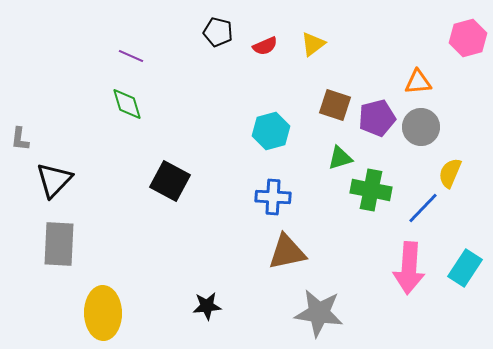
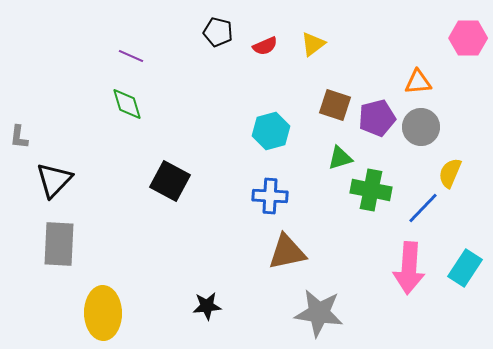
pink hexagon: rotated 15 degrees clockwise
gray L-shape: moved 1 px left, 2 px up
blue cross: moved 3 px left, 1 px up
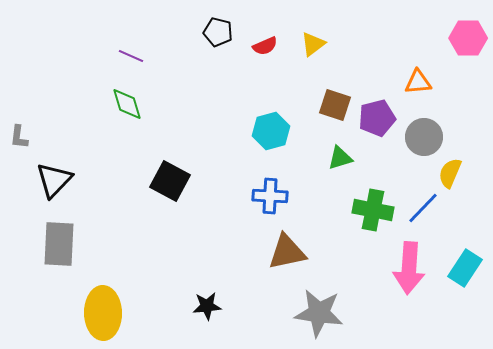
gray circle: moved 3 px right, 10 px down
green cross: moved 2 px right, 20 px down
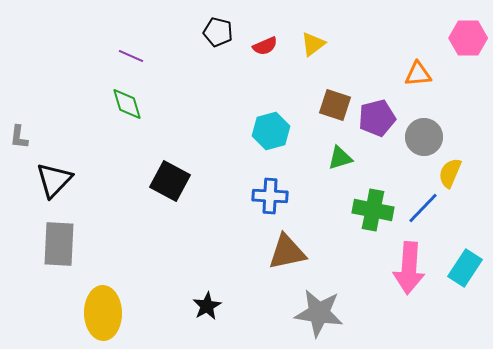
orange triangle: moved 8 px up
black star: rotated 24 degrees counterclockwise
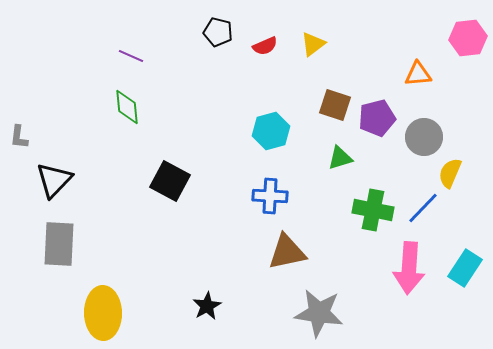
pink hexagon: rotated 6 degrees counterclockwise
green diamond: moved 3 px down; rotated 12 degrees clockwise
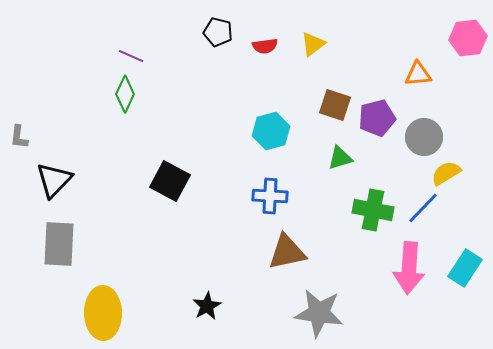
red semicircle: rotated 15 degrees clockwise
green diamond: moved 2 px left, 13 px up; rotated 30 degrees clockwise
yellow semicircle: moved 4 px left; rotated 36 degrees clockwise
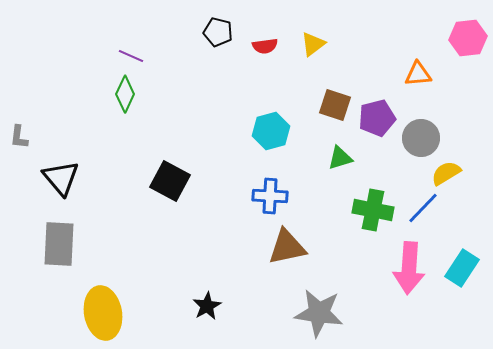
gray circle: moved 3 px left, 1 px down
black triangle: moved 7 px right, 2 px up; rotated 24 degrees counterclockwise
brown triangle: moved 5 px up
cyan rectangle: moved 3 px left
yellow ellipse: rotated 9 degrees counterclockwise
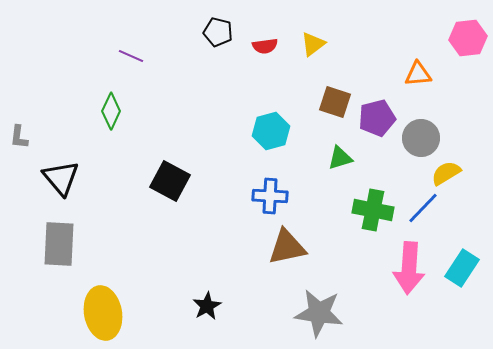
green diamond: moved 14 px left, 17 px down
brown square: moved 3 px up
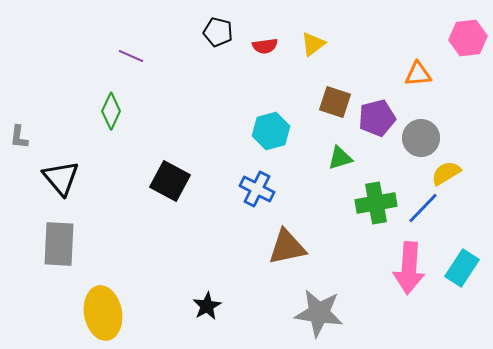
blue cross: moved 13 px left, 7 px up; rotated 24 degrees clockwise
green cross: moved 3 px right, 7 px up; rotated 21 degrees counterclockwise
